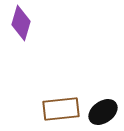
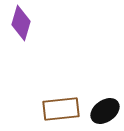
black ellipse: moved 2 px right, 1 px up
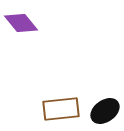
purple diamond: rotated 56 degrees counterclockwise
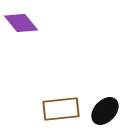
black ellipse: rotated 12 degrees counterclockwise
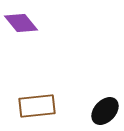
brown rectangle: moved 24 px left, 3 px up
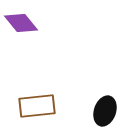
black ellipse: rotated 24 degrees counterclockwise
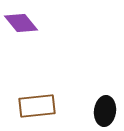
black ellipse: rotated 12 degrees counterclockwise
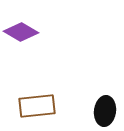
purple diamond: moved 9 px down; rotated 20 degrees counterclockwise
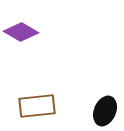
black ellipse: rotated 16 degrees clockwise
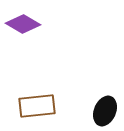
purple diamond: moved 2 px right, 8 px up
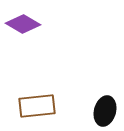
black ellipse: rotated 8 degrees counterclockwise
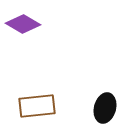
black ellipse: moved 3 px up
